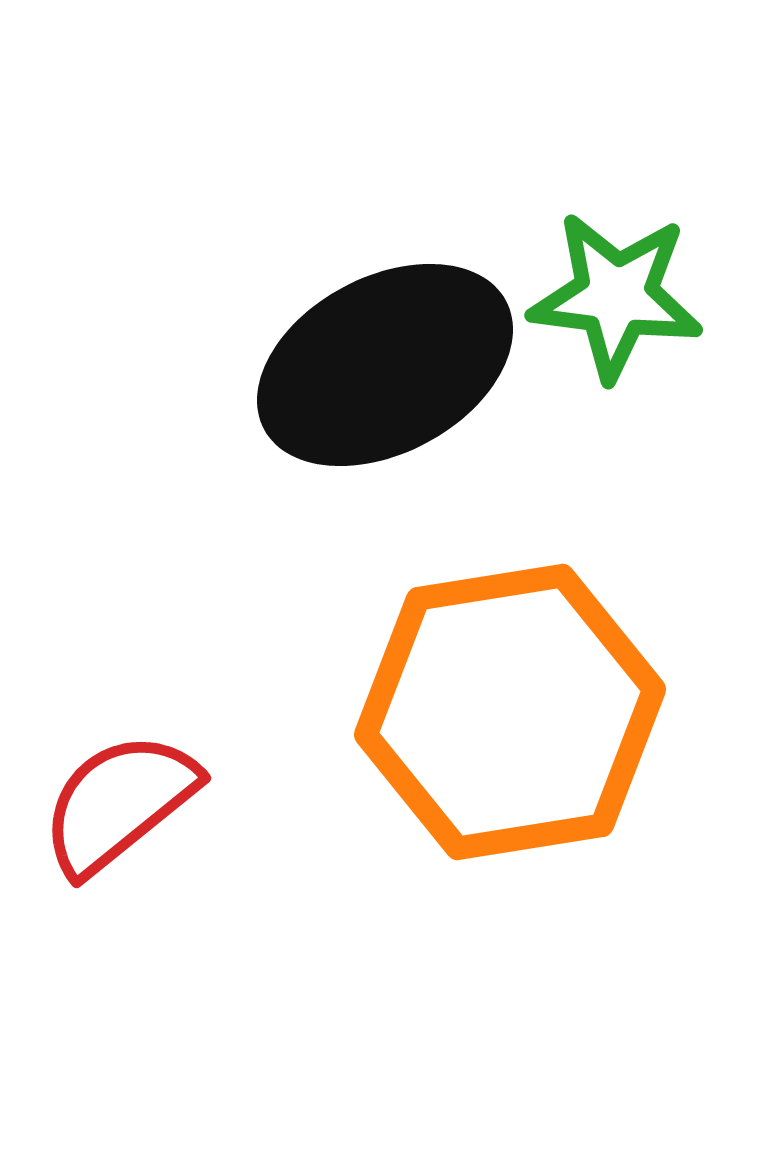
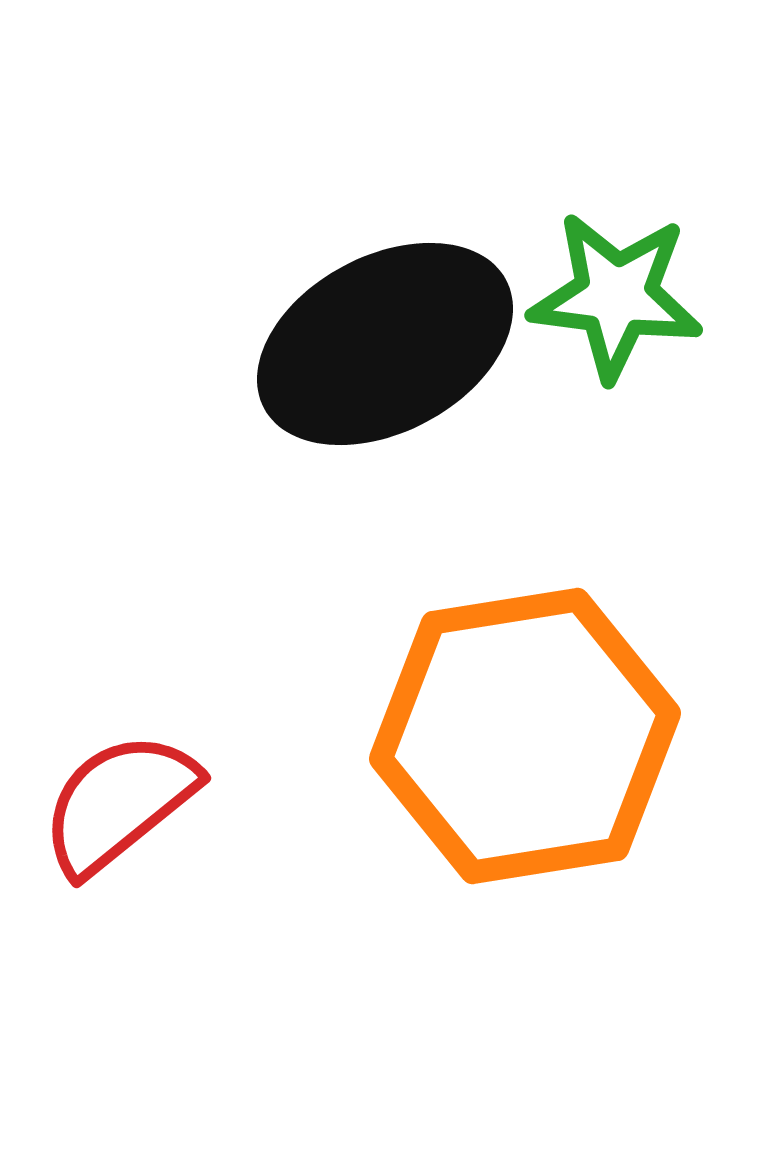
black ellipse: moved 21 px up
orange hexagon: moved 15 px right, 24 px down
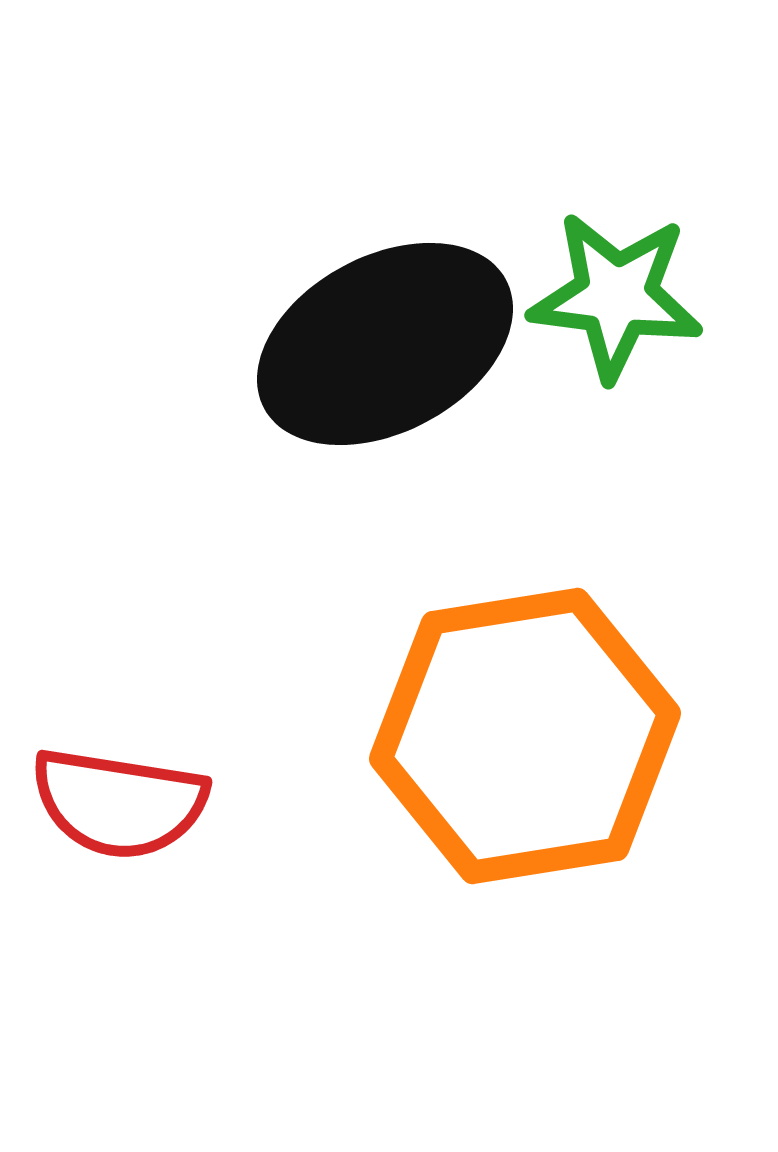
red semicircle: rotated 132 degrees counterclockwise
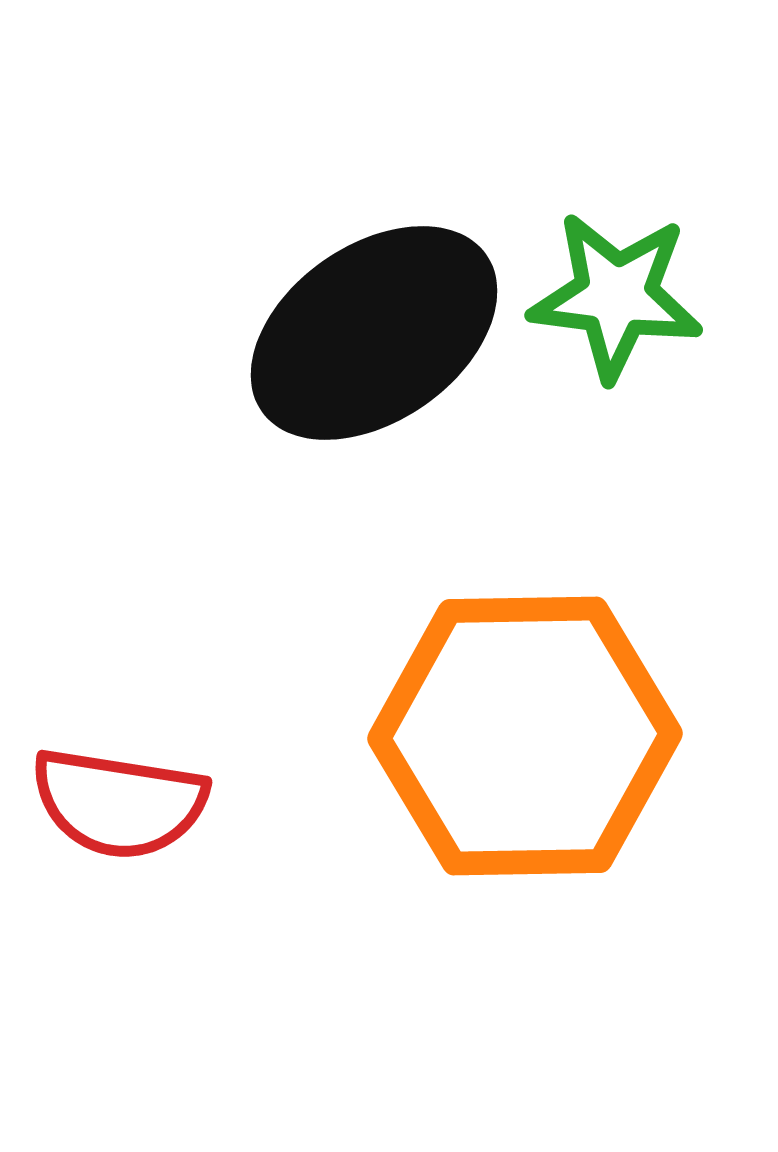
black ellipse: moved 11 px left, 11 px up; rotated 7 degrees counterclockwise
orange hexagon: rotated 8 degrees clockwise
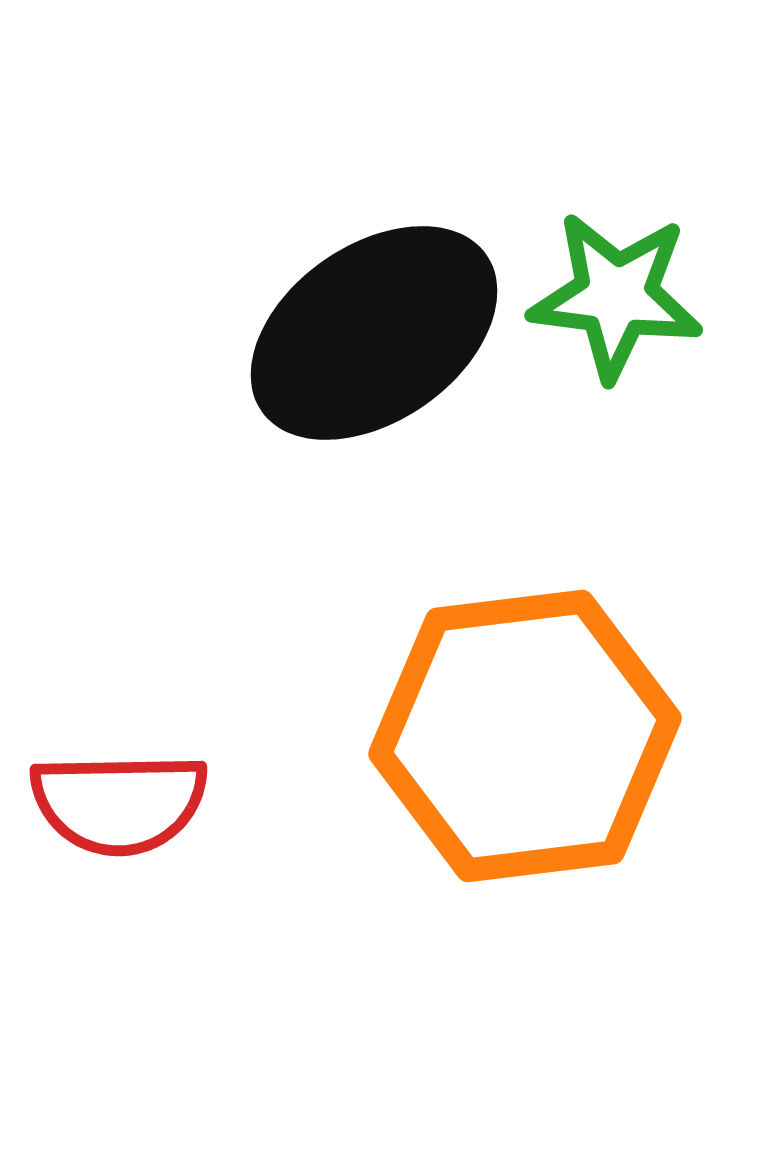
orange hexagon: rotated 6 degrees counterclockwise
red semicircle: rotated 10 degrees counterclockwise
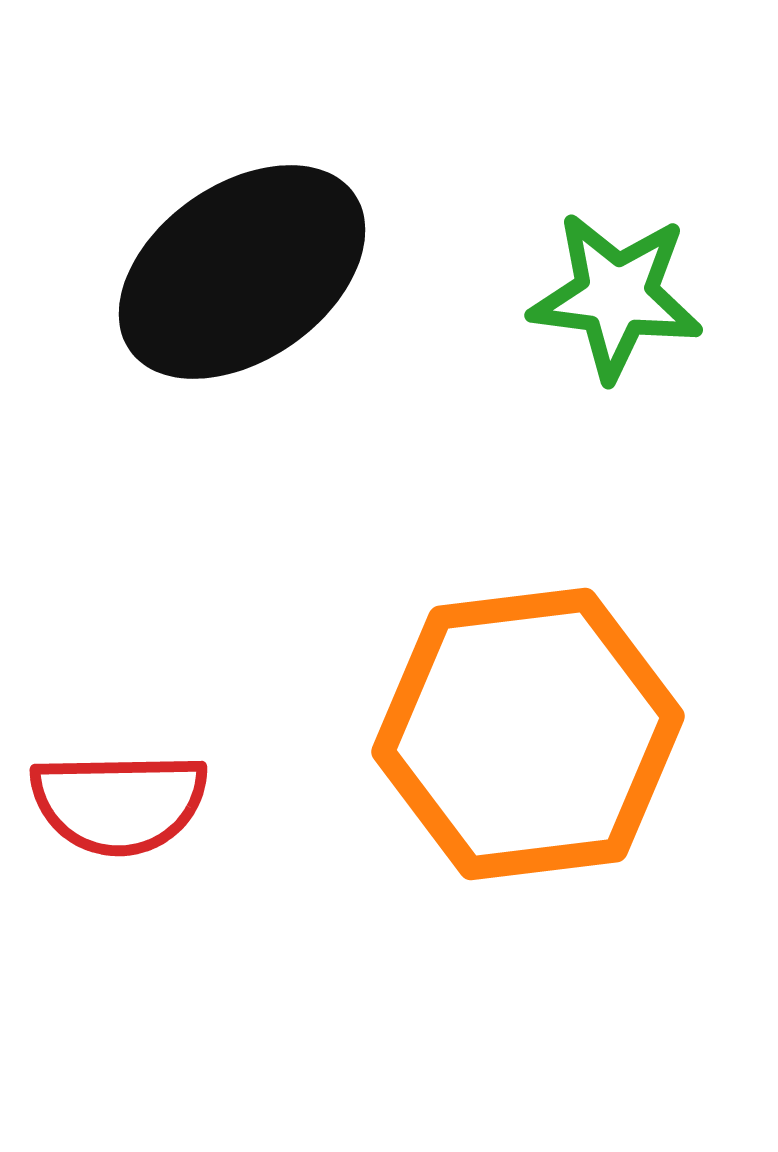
black ellipse: moved 132 px left, 61 px up
orange hexagon: moved 3 px right, 2 px up
